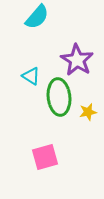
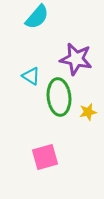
purple star: moved 1 px left, 1 px up; rotated 20 degrees counterclockwise
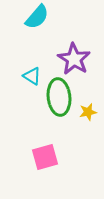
purple star: moved 2 px left; rotated 20 degrees clockwise
cyan triangle: moved 1 px right
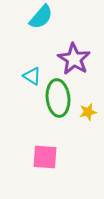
cyan semicircle: moved 4 px right
green ellipse: moved 1 px left, 1 px down
pink square: rotated 20 degrees clockwise
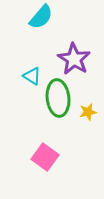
pink square: rotated 32 degrees clockwise
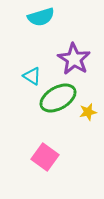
cyan semicircle: rotated 32 degrees clockwise
green ellipse: rotated 66 degrees clockwise
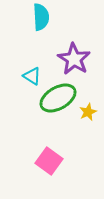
cyan semicircle: rotated 76 degrees counterclockwise
yellow star: rotated 12 degrees counterclockwise
pink square: moved 4 px right, 4 px down
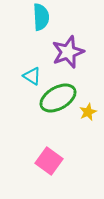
purple star: moved 6 px left, 7 px up; rotated 20 degrees clockwise
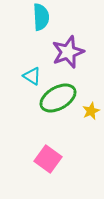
yellow star: moved 3 px right, 1 px up
pink square: moved 1 px left, 2 px up
